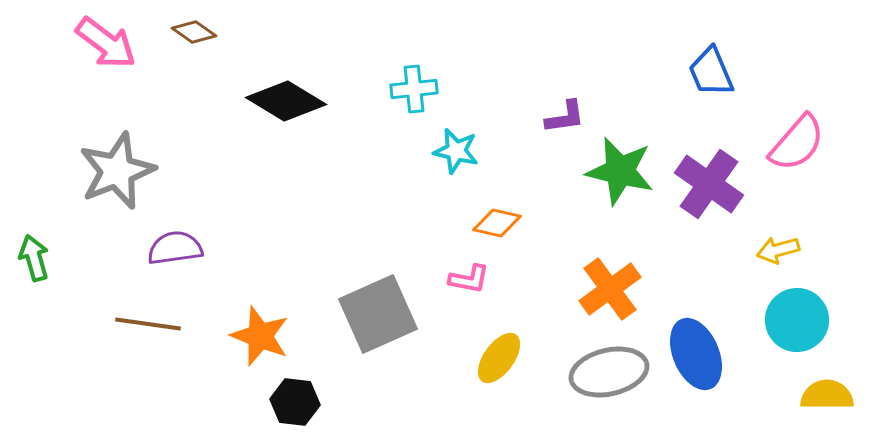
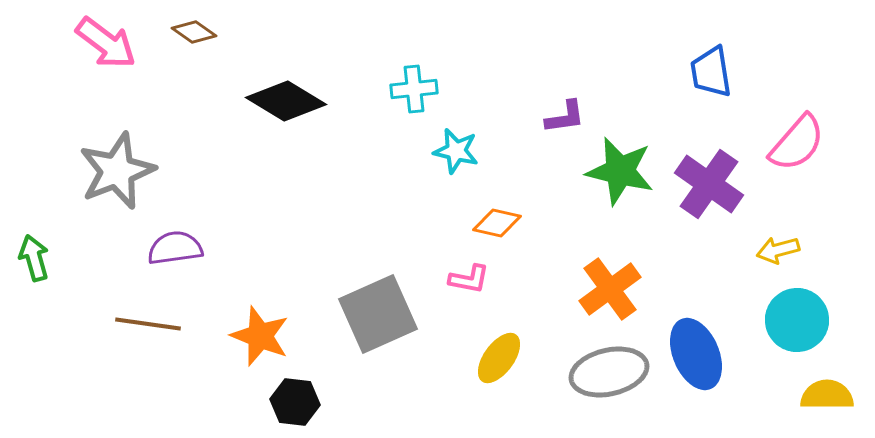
blue trapezoid: rotated 14 degrees clockwise
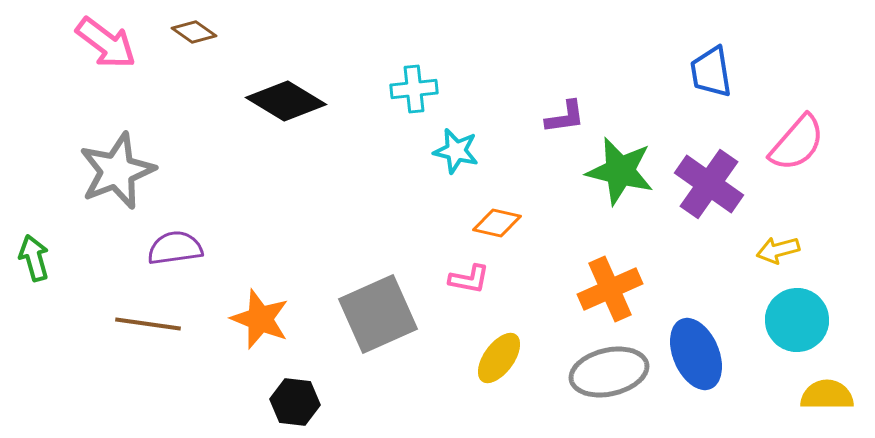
orange cross: rotated 12 degrees clockwise
orange star: moved 17 px up
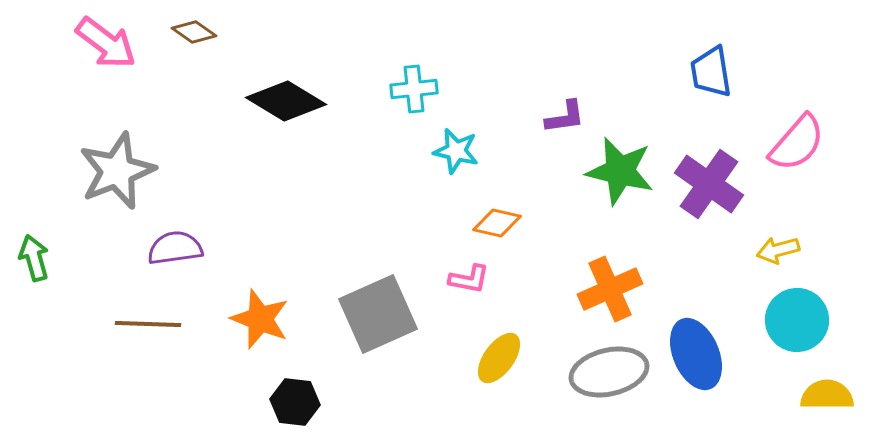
brown line: rotated 6 degrees counterclockwise
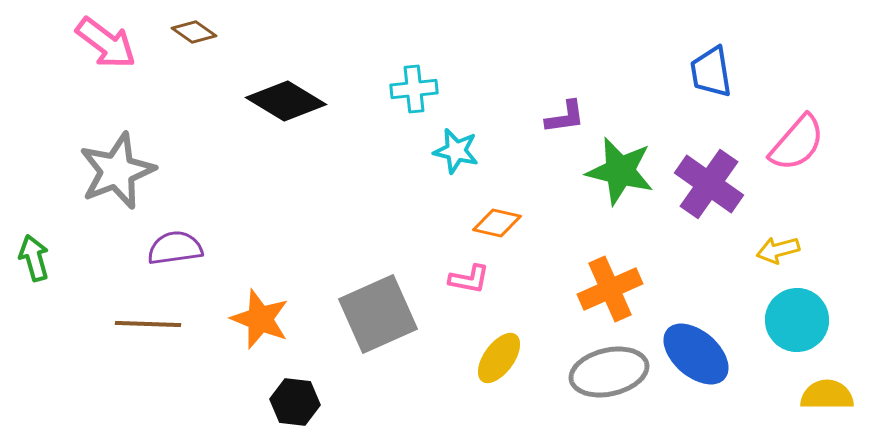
blue ellipse: rotated 26 degrees counterclockwise
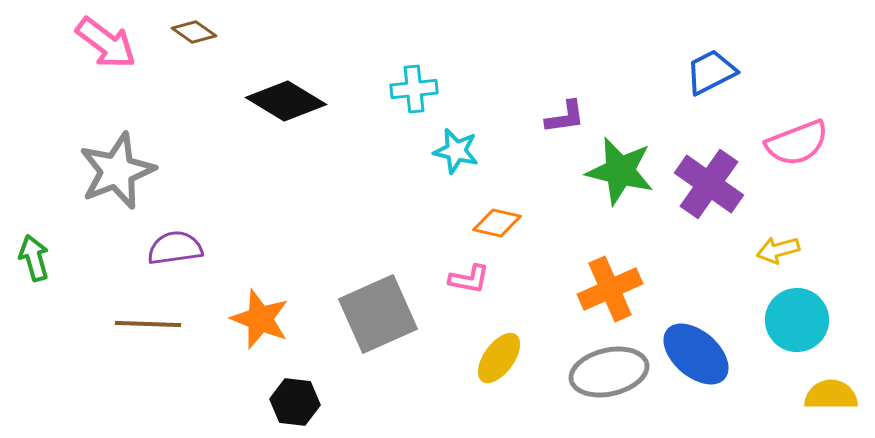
blue trapezoid: rotated 72 degrees clockwise
pink semicircle: rotated 28 degrees clockwise
yellow semicircle: moved 4 px right
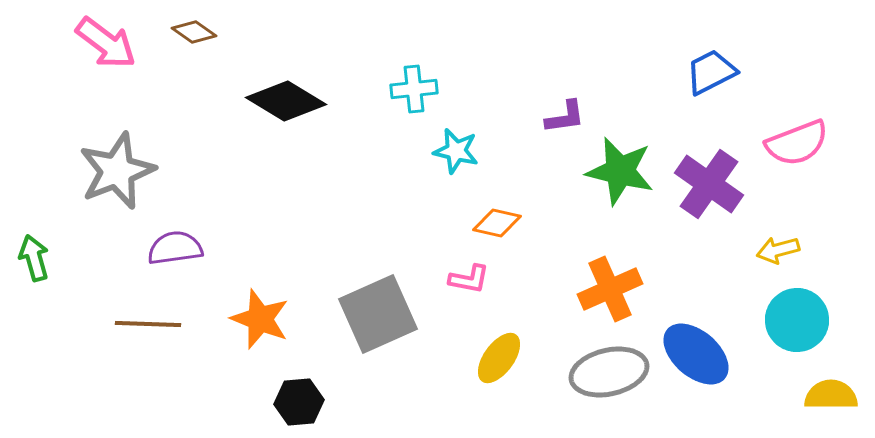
black hexagon: moved 4 px right; rotated 12 degrees counterclockwise
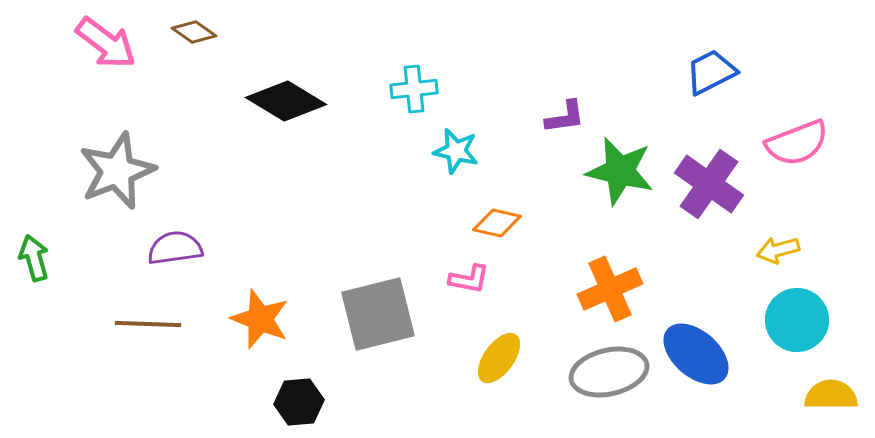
gray square: rotated 10 degrees clockwise
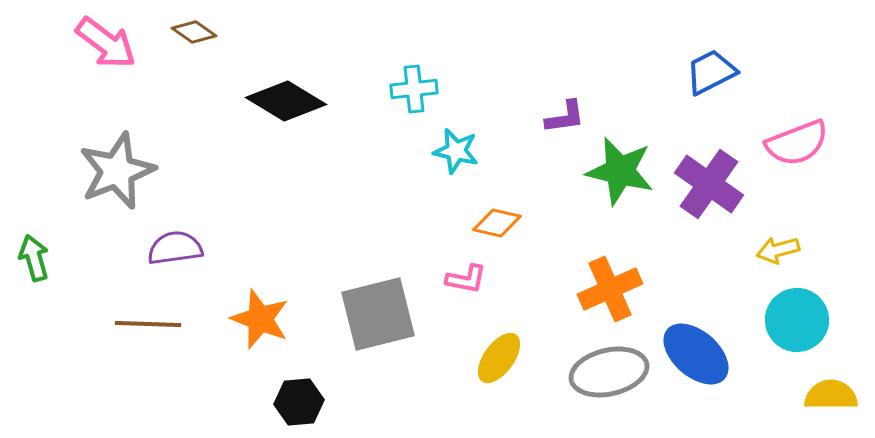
pink L-shape: moved 3 px left
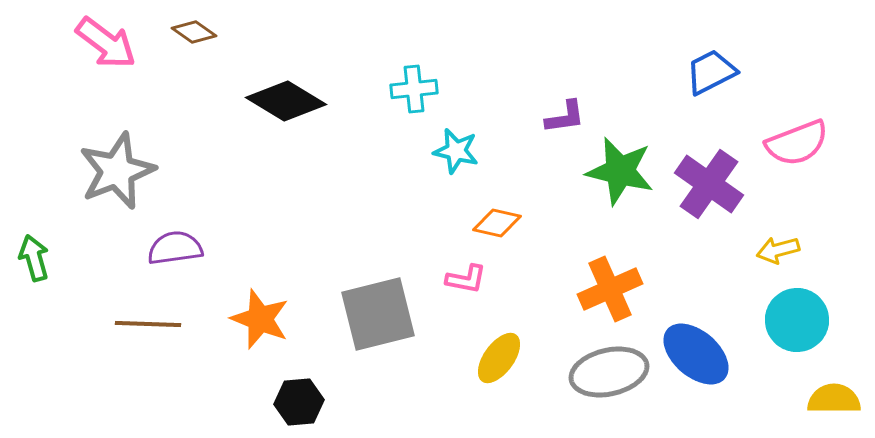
yellow semicircle: moved 3 px right, 4 px down
